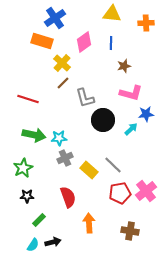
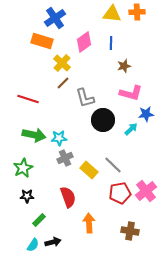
orange cross: moved 9 px left, 11 px up
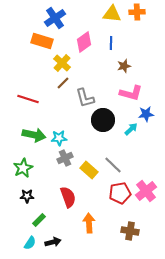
cyan semicircle: moved 3 px left, 2 px up
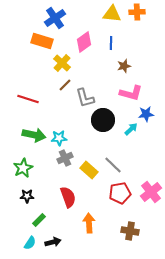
brown line: moved 2 px right, 2 px down
pink cross: moved 5 px right, 1 px down
